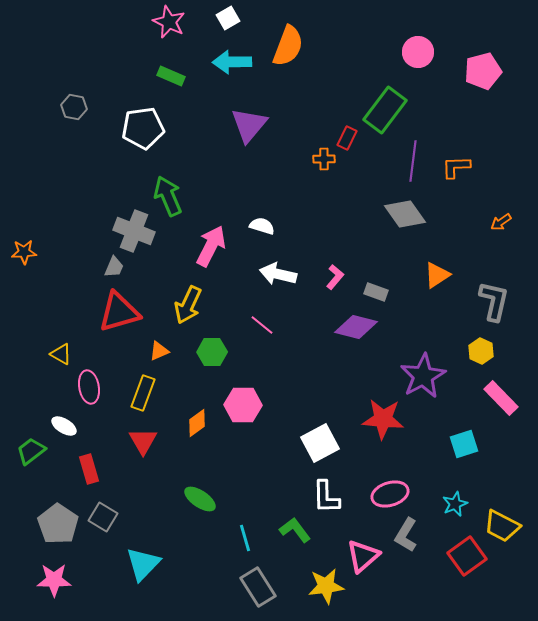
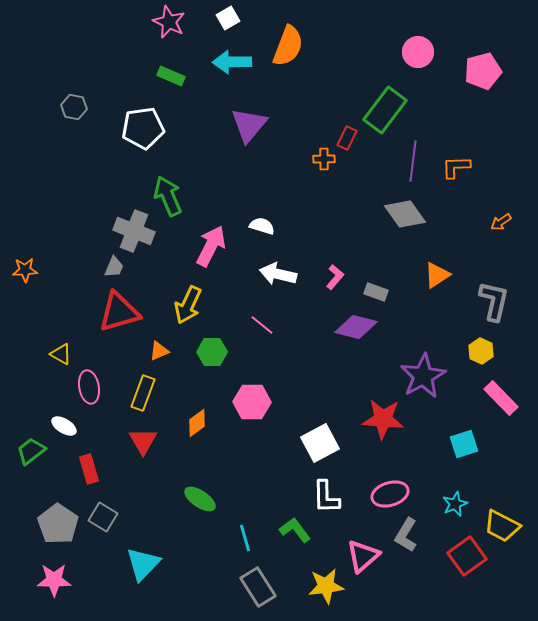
orange star at (24, 252): moved 1 px right, 18 px down
pink hexagon at (243, 405): moved 9 px right, 3 px up
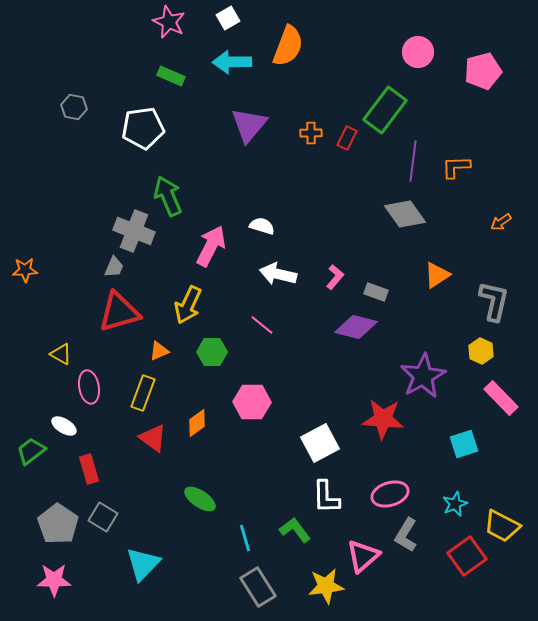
orange cross at (324, 159): moved 13 px left, 26 px up
red triangle at (143, 441): moved 10 px right, 3 px up; rotated 24 degrees counterclockwise
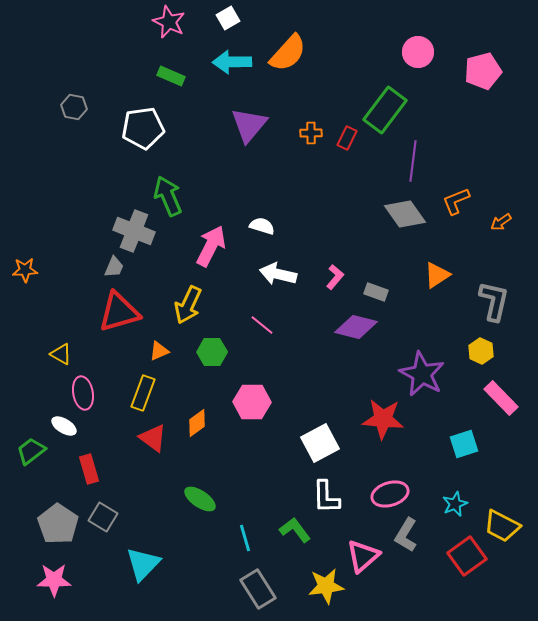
orange semicircle at (288, 46): moved 7 px down; rotated 21 degrees clockwise
orange L-shape at (456, 167): moved 34 px down; rotated 20 degrees counterclockwise
purple star at (423, 376): moved 1 px left, 2 px up; rotated 15 degrees counterclockwise
pink ellipse at (89, 387): moved 6 px left, 6 px down
gray rectangle at (258, 587): moved 2 px down
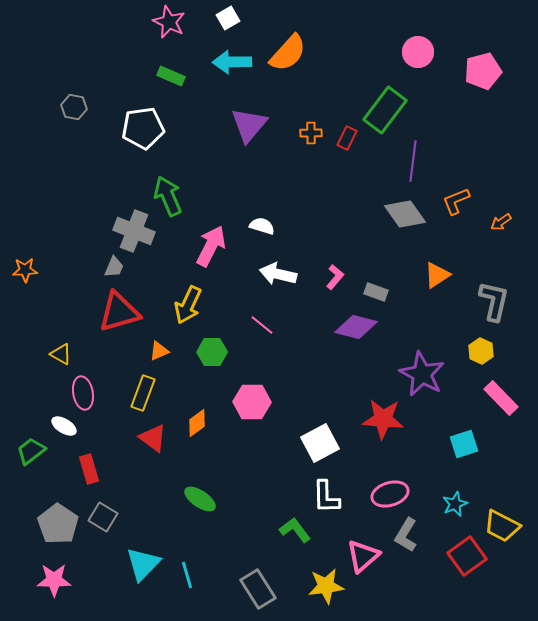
cyan line at (245, 538): moved 58 px left, 37 px down
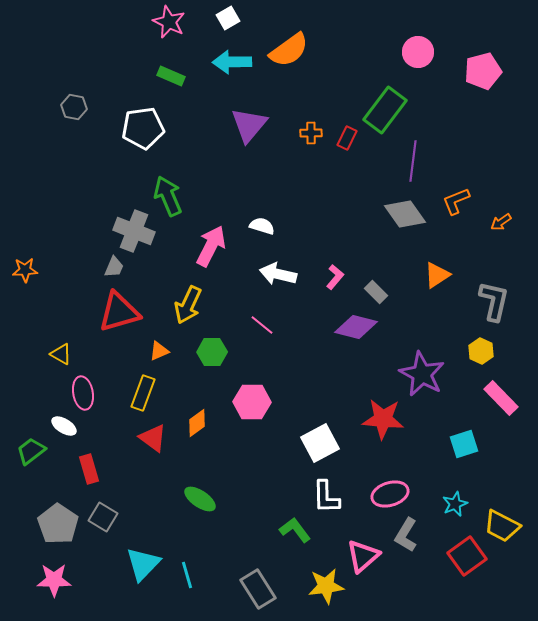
orange semicircle at (288, 53): moved 1 px right, 3 px up; rotated 12 degrees clockwise
gray rectangle at (376, 292): rotated 25 degrees clockwise
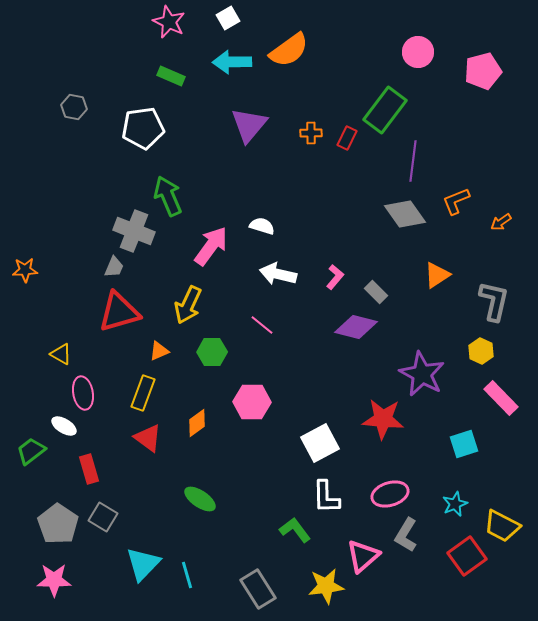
pink arrow at (211, 246): rotated 9 degrees clockwise
red triangle at (153, 438): moved 5 px left
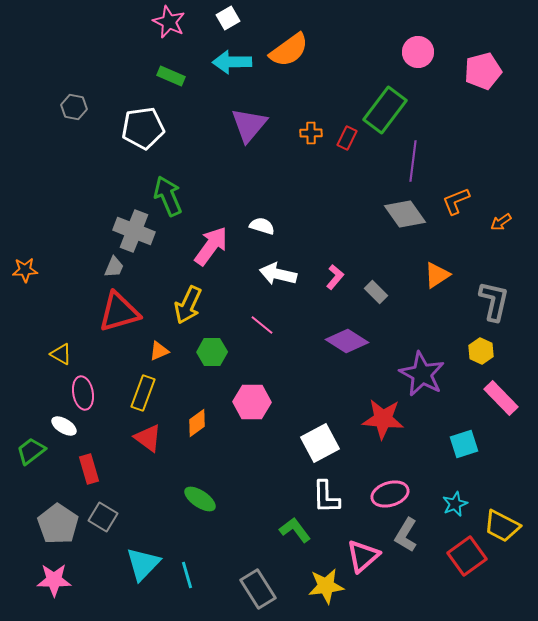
purple diamond at (356, 327): moved 9 px left, 14 px down; rotated 18 degrees clockwise
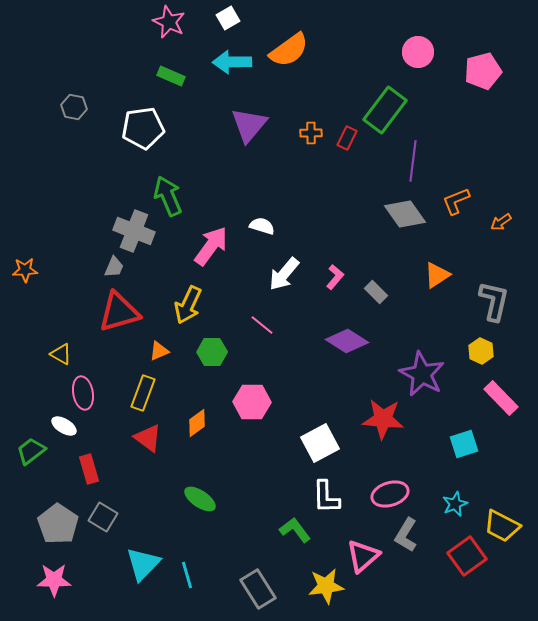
white arrow at (278, 274): moved 6 px right; rotated 63 degrees counterclockwise
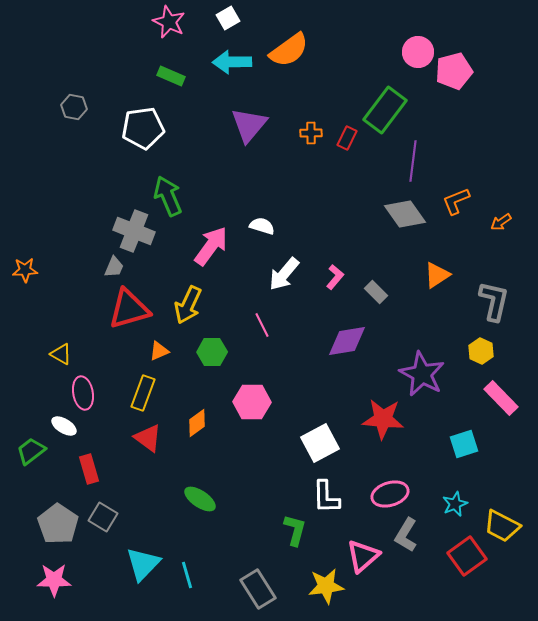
pink pentagon at (483, 71): moved 29 px left
red triangle at (119, 312): moved 10 px right, 3 px up
pink line at (262, 325): rotated 25 degrees clockwise
purple diamond at (347, 341): rotated 42 degrees counterclockwise
green L-shape at (295, 530): rotated 52 degrees clockwise
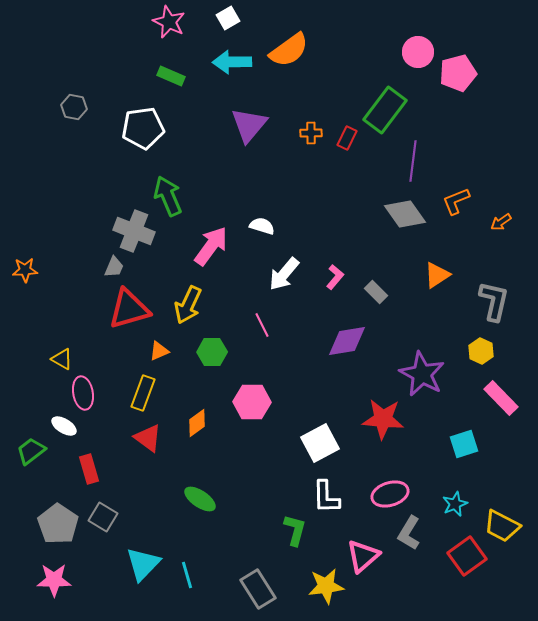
pink pentagon at (454, 71): moved 4 px right, 2 px down
yellow triangle at (61, 354): moved 1 px right, 5 px down
gray L-shape at (406, 535): moved 3 px right, 2 px up
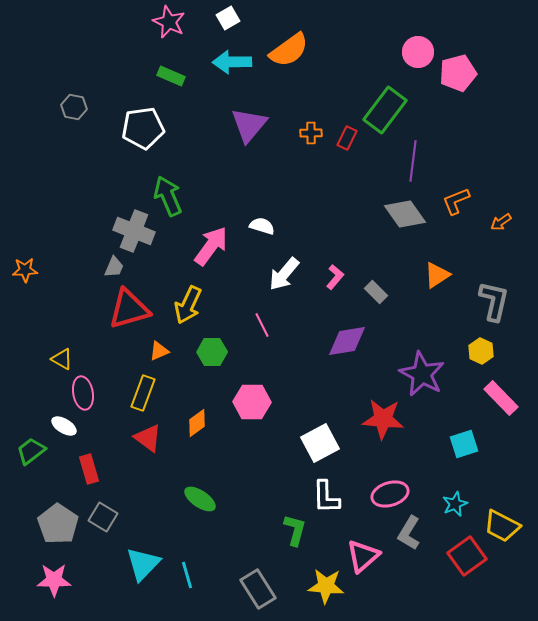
yellow star at (326, 586): rotated 12 degrees clockwise
